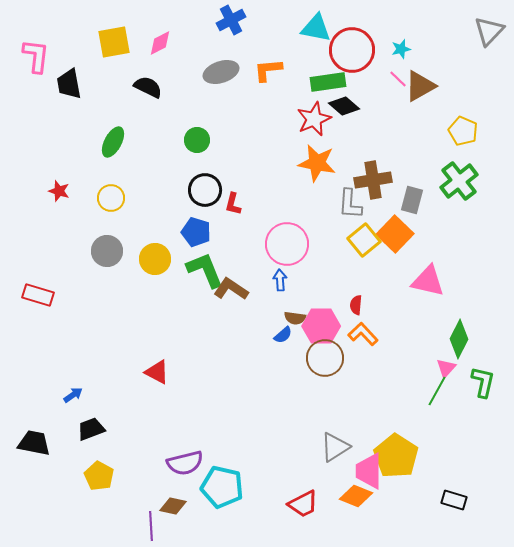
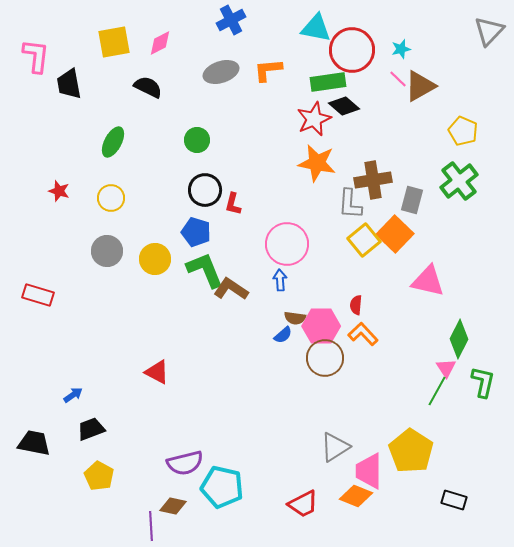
pink triangle at (446, 368): rotated 15 degrees counterclockwise
yellow pentagon at (396, 456): moved 15 px right, 5 px up
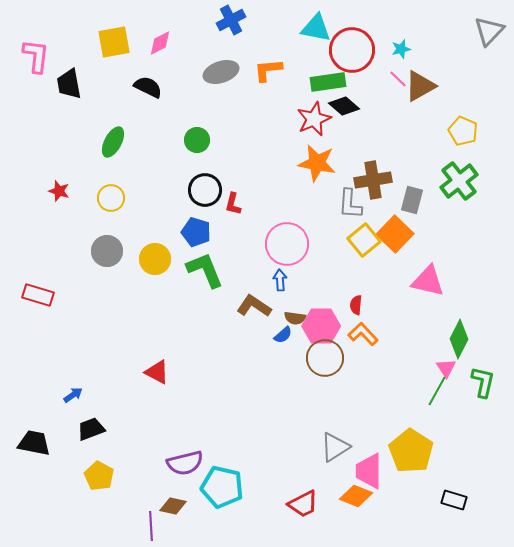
brown L-shape at (231, 289): moved 23 px right, 17 px down
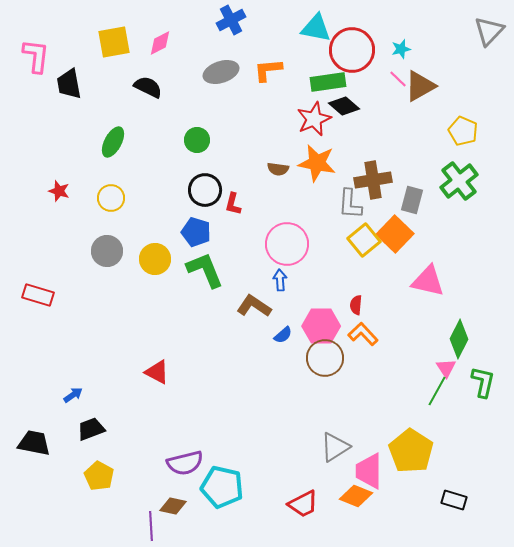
brown semicircle at (295, 318): moved 17 px left, 149 px up
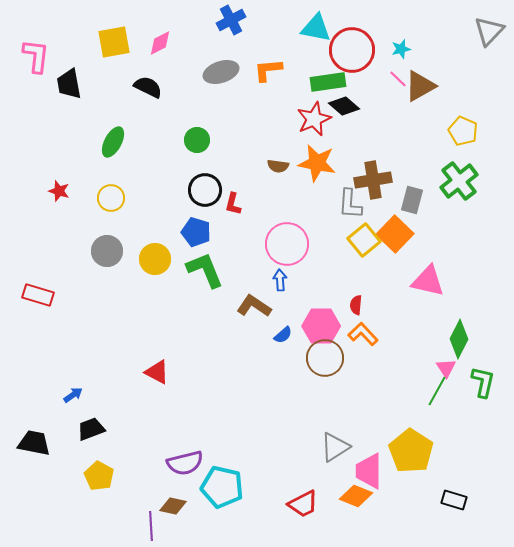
brown semicircle at (278, 169): moved 3 px up
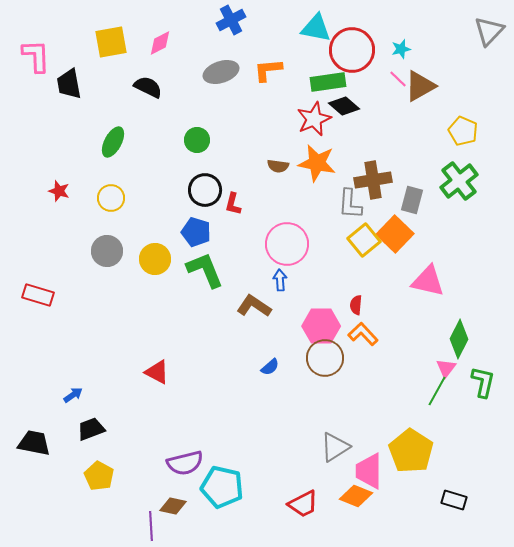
yellow square at (114, 42): moved 3 px left
pink L-shape at (36, 56): rotated 9 degrees counterclockwise
blue semicircle at (283, 335): moved 13 px left, 32 px down
pink triangle at (446, 368): rotated 10 degrees clockwise
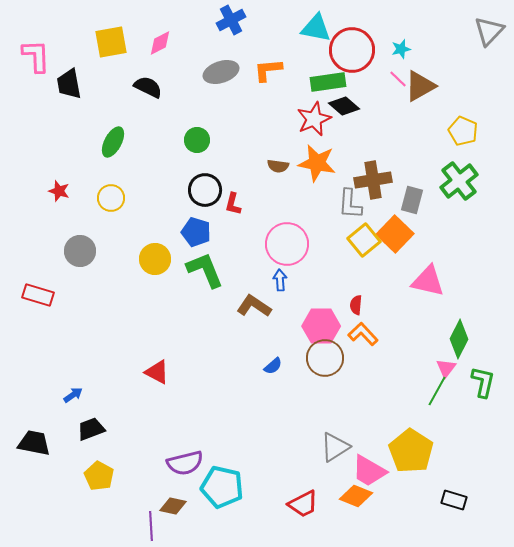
gray circle at (107, 251): moved 27 px left
blue semicircle at (270, 367): moved 3 px right, 1 px up
pink trapezoid at (369, 471): rotated 60 degrees counterclockwise
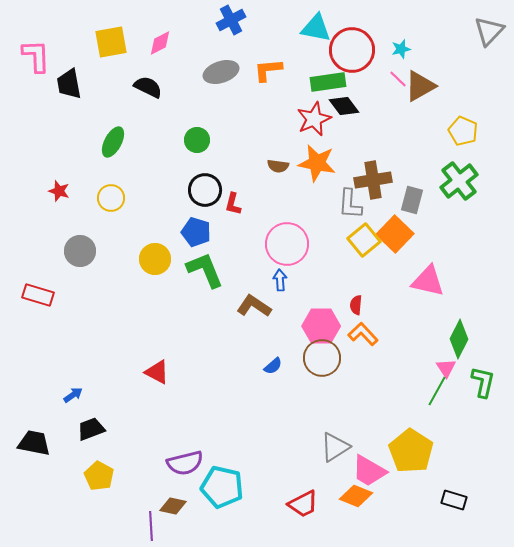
black diamond at (344, 106): rotated 12 degrees clockwise
brown circle at (325, 358): moved 3 px left
pink triangle at (446, 368): rotated 10 degrees counterclockwise
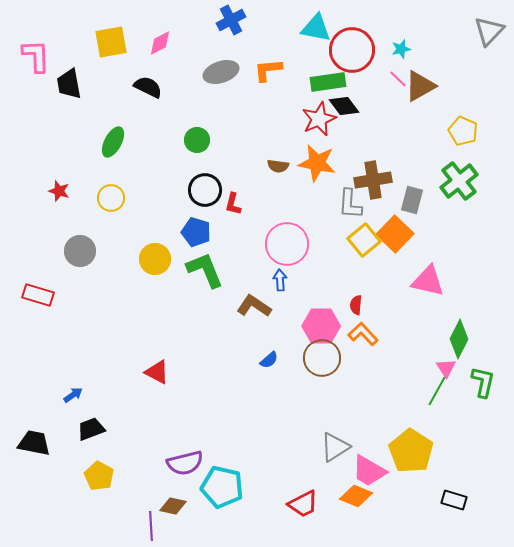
red star at (314, 119): moved 5 px right
blue semicircle at (273, 366): moved 4 px left, 6 px up
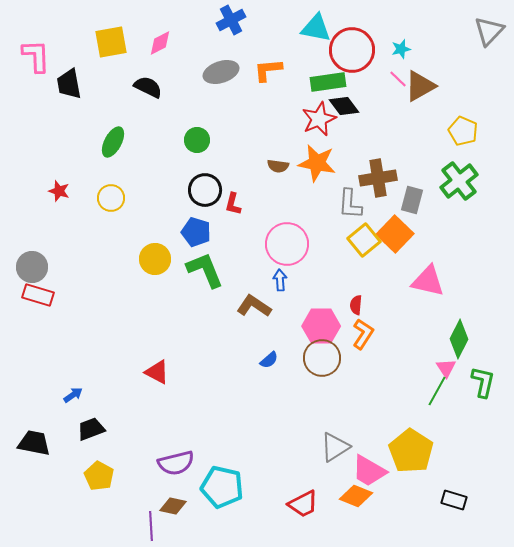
brown cross at (373, 180): moved 5 px right, 2 px up
gray circle at (80, 251): moved 48 px left, 16 px down
orange L-shape at (363, 334): rotated 76 degrees clockwise
purple semicircle at (185, 463): moved 9 px left
